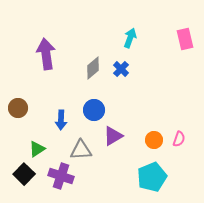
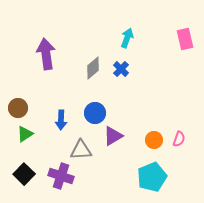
cyan arrow: moved 3 px left
blue circle: moved 1 px right, 3 px down
green triangle: moved 12 px left, 15 px up
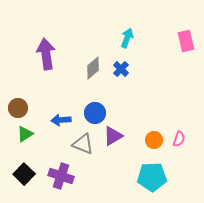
pink rectangle: moved 1 px right, 2 px down
blue arrow: rotated 84 degrees clockwise
gray triangle: moved 2 px right, 6 px up; rotated 25 degrees clockwise
cyan pentagon: rotated 20 degrees clockwise
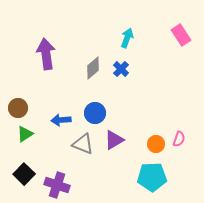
pink rectangle: moved 5 px left, 6 px up; rotated 20 degrees counterclockwise
purple triangle: moved 1 px right, 4 px down
orange circle: moved 2 px right, 4 px down
purple cross: moved 4 px left, 9 px down
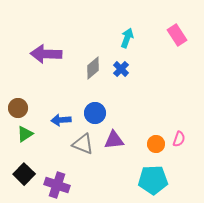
pink rectangle: moved 4 px left
purple arrow: rotated 80 degrees counterclockwise
purple triangle: rotated 25 degrees clockwise
cyan pentagon: moved 1 px right, 3 px down
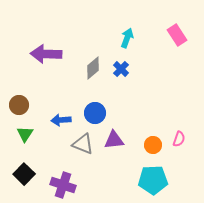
brown circle: moved 1 px right, 3 px up
green triangle: rotated 24 degrees counterclockwise
orange circle: moved 3 px left, 1 px down
purple cross: moved 6 px right
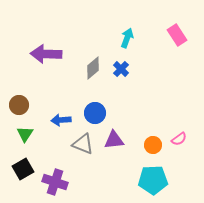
pink semicircle: rotated 35 degrees clockwise
black square: moved 1 px left, 5 px up; rotated 15 degrees clockwise
purple cross: moved 8 px left, 3 px up
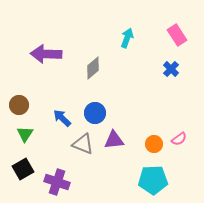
blue cross: moved 50 px right
blue arrow: moved 1 px right, 2 px up; rotated 48 degrees clockwise
orange circle: moved 1 px right, 1 px up
purple cross: moved 2 px right
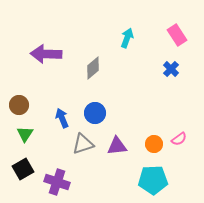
blue arrow: rotated 24 degrees clockwise
purple triangle: moved 3 px right, 6 px down
gray triangle: rotated 40 degrees counterclockwise
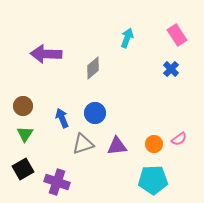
brown circle: moved 4 px right, 1 px down
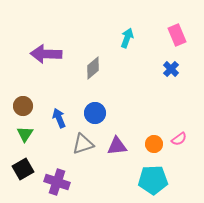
pink rectangle: rotated 10 degrees clockwise
blue arrow: moved 3 px left
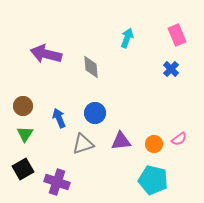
purple arrow: rotated 12 degrees clockwise
gray diamond: moved 2 px left, 1 px up; rotated 55 degrees counterclockwise
purple triangle: moved 4 px right, 5 px up
cyan pentagon: rotated 16 degrees clockwise
